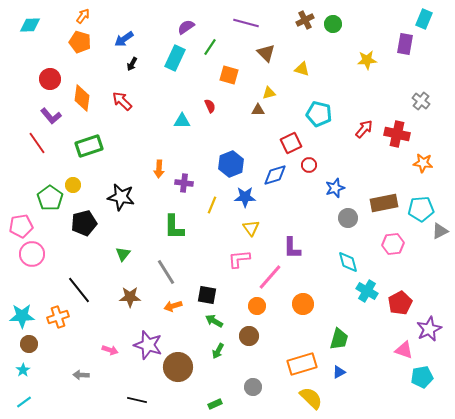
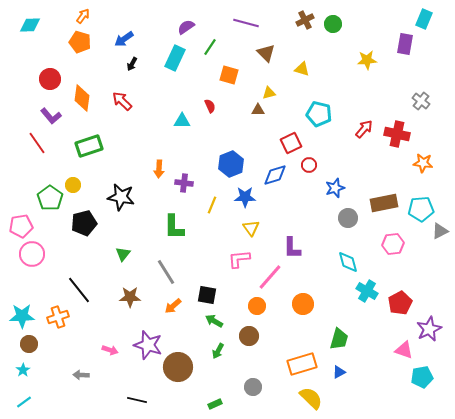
orange arrow at (173, 306): rotated 24 degrees counterclockwise
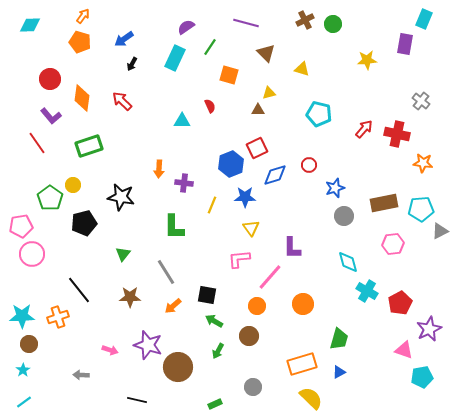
red square at (291, 143): moved 34 px left, 5 px down
gray circle at (348, 218): moved 4 px left, 2 px up
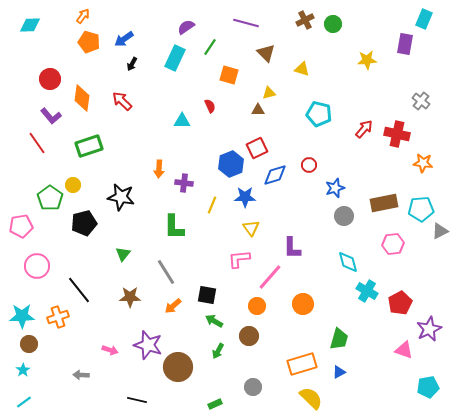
orange pentagon at (80, 42): moved 9 px right
pink circle at (32, 254): moved 5 px right, 12 px down
cyan pentagon at (422, 377): moved 6 px right, 10 px down
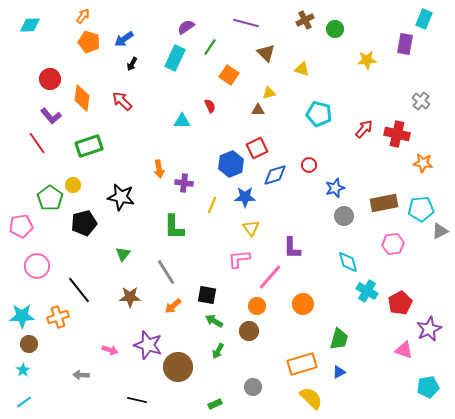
green circle at (333, 24): moved 2 px right, 5 px down
orange square at (229, 75): rotated 18 degrees clockwise
orange arrow at (159, 169): rotated 12 degrees counterclockwise
brown circle at (249, 336): moved 5 px up
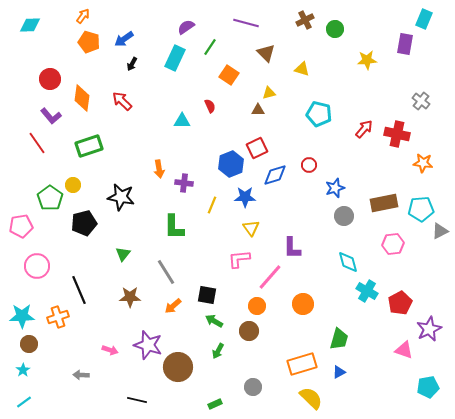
black line at (79, 290): rotated 16 degrees clockwise
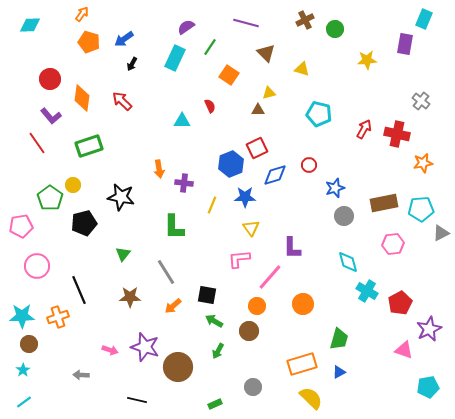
orange arrow at (83, 16): moved 1 px left, 2 px up
red arrow at (364, 129): rotated 12 degrees counterclockwise
orange star at (423, 163): rotated 18 degrees counterclockwise
gray triangle at (440, 231): moved 1 px right, 2 px down
purple star at (148, 345): moved 3 px left, 2 px down
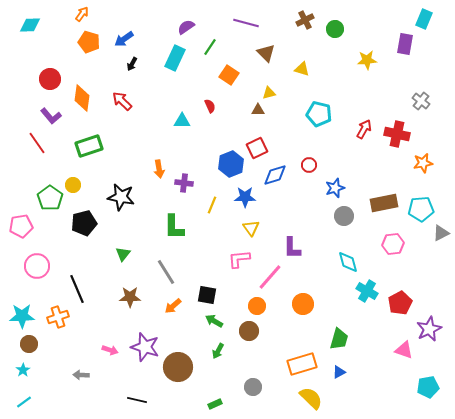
black line at (79, 290): moved 2 px left, 1 px up
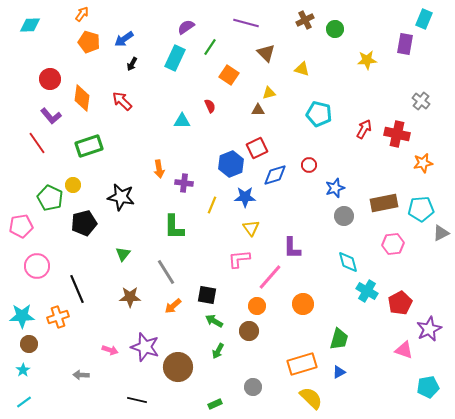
green pentagon at (50, 198): rotated 10 degrees counterclockwise
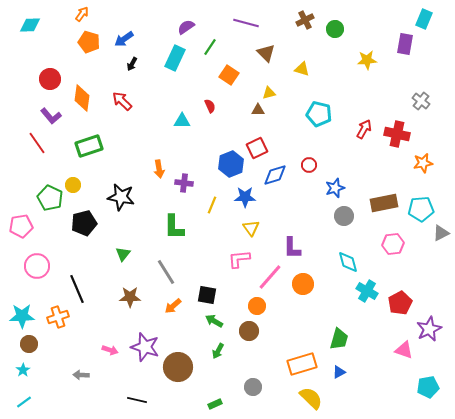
orange circle at (303, 304): moved 20 px up
